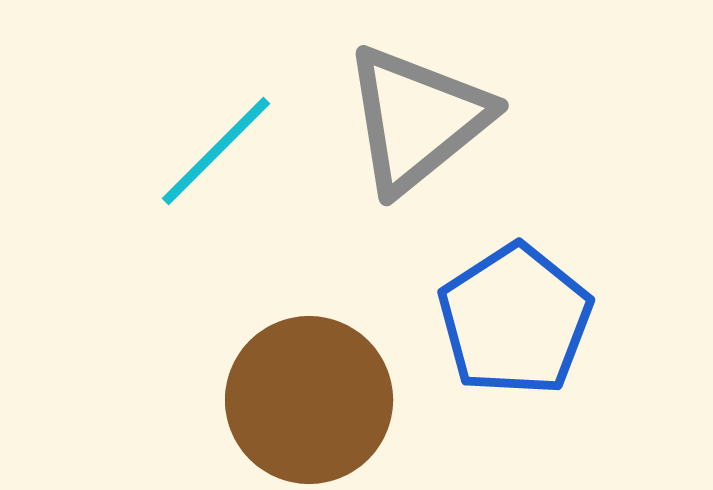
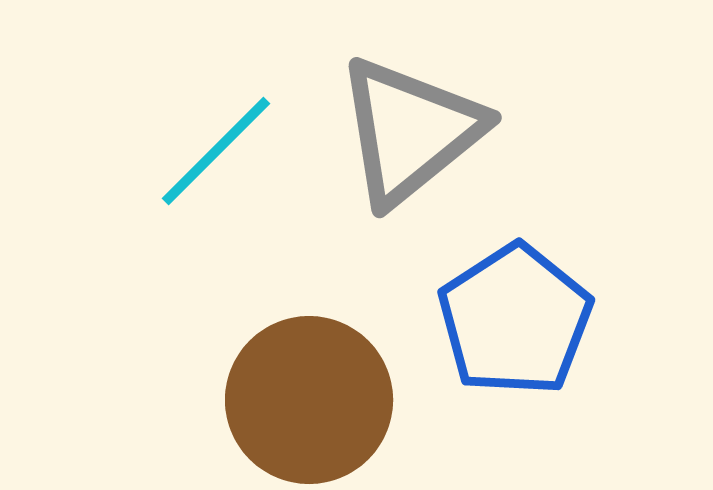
gray triangle: moved 7 px left, 12 px down
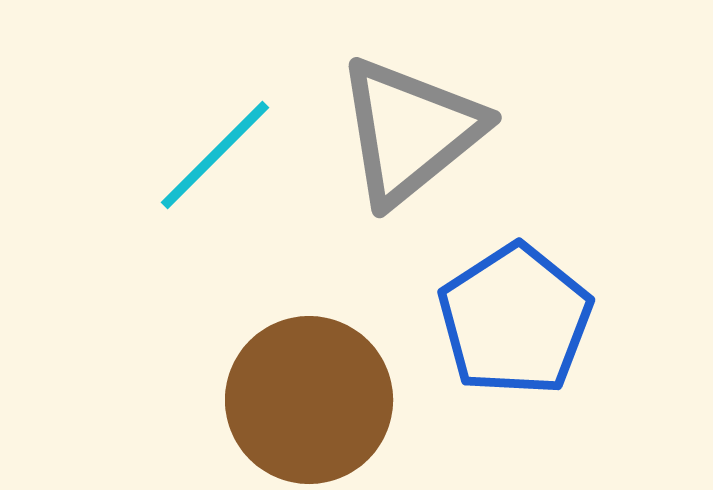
cyan line: moved 1 px left, 4 px down
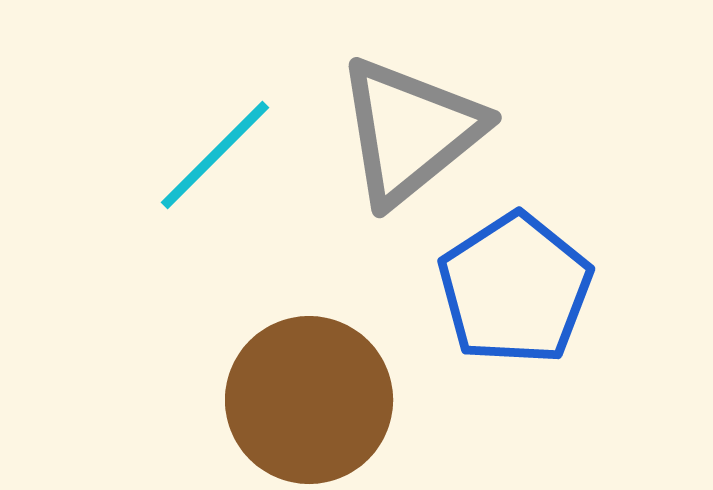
blue pentagon: moved 31 px up
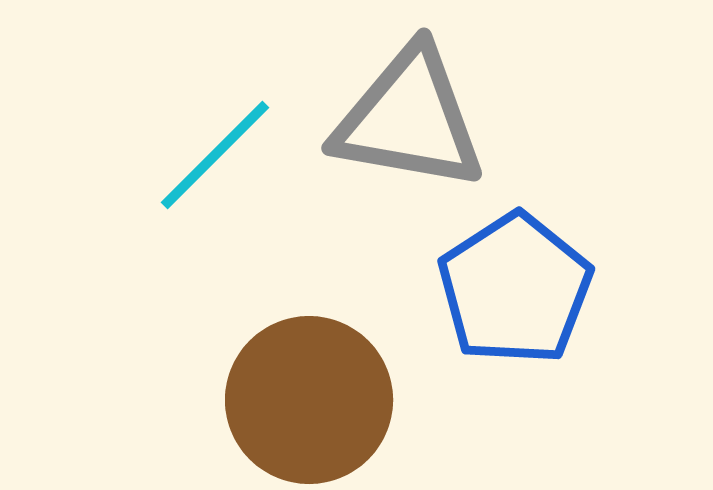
gray triangle: moved 1 px left, 12 px up; rotated 49 degrees clockwise
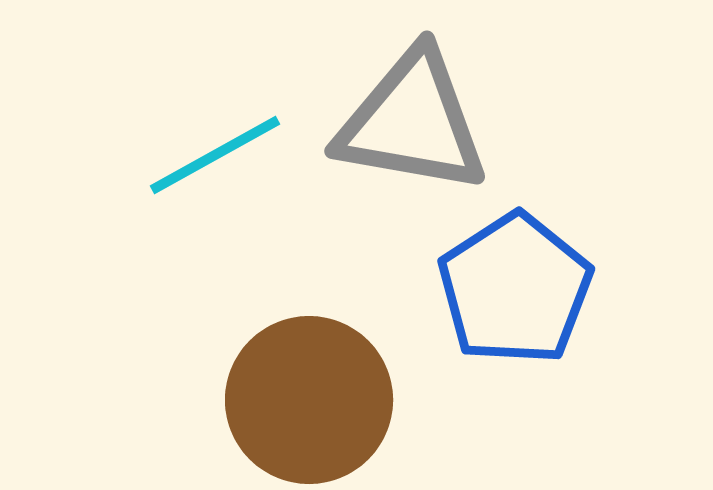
gray triangle: moved 3 px right, 3 px down
cyan line: rotated 16 degrees clockwise
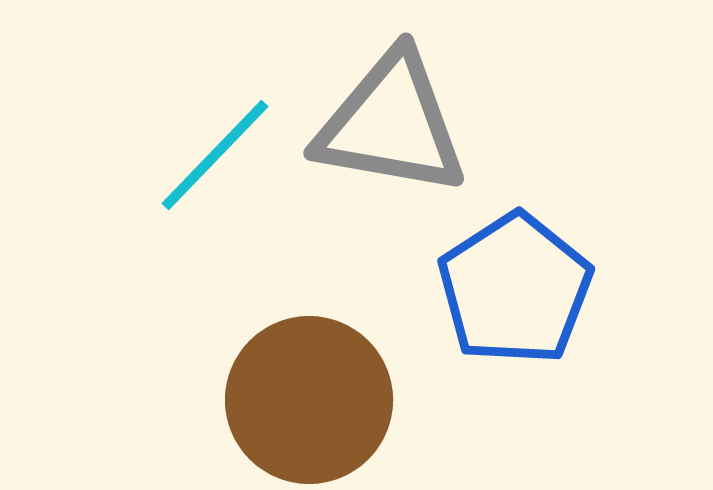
gray triangle: moved 21 px left, 2 px down
cyan line: rotated 17 degrees counterclockwise
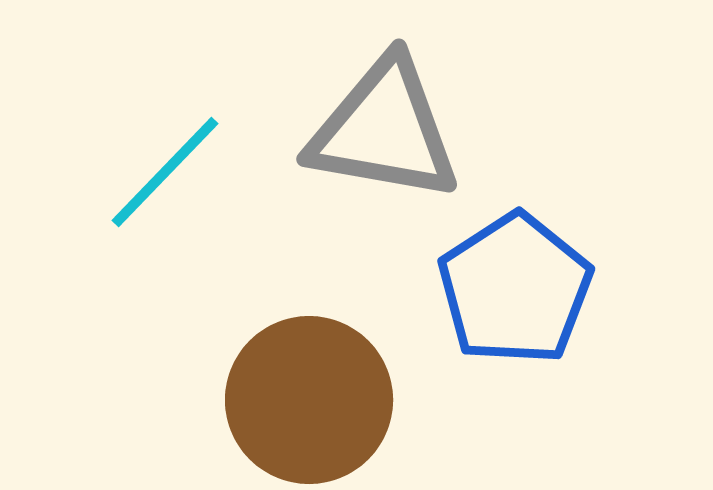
gray triangle: moved 7 px left, 6 px down
cyan line: moved 50 px left, 17 px down
